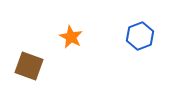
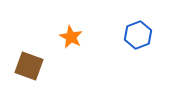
blue hexagon: moved 2 px left, 1 px up
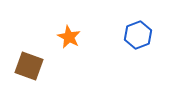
orange star: moved 2 px left
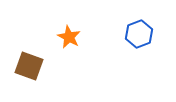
blue hexagon: moved 1 px right, 1 px up
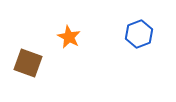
brown square: moved 1 px left, 3 px up
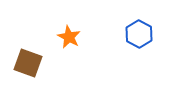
blue hexagon: rotated 12 degrees counterclockwise
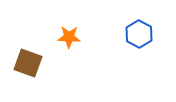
orange star: rotated 25 degrees counterclockwise
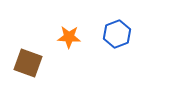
blue hexagon: moved 22 px left; rotated 12 degrees clockwise
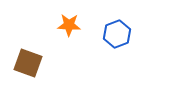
orange star: moved 12 px up
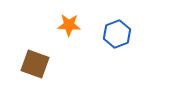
brown square: moved 7 px right, 1 px down
